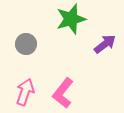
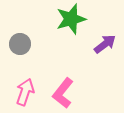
gray circle: moved 6 px left
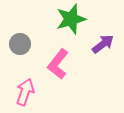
purple arrow: moved 2 px left
pink L-shape: moved 5 px left, 29 px up
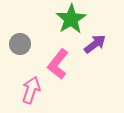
green star: rotated 16 degrees counterclockwise
purple arrow: moved 8 px left
pink arrow: moved 6 px right, 2 px up
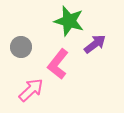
green star: moved 2 px left, 2 px down; rotated 24 degrees counterclockwise
gray circle: moved 1 px right, 3 px down
pink arrow: rotated 28 degrees clockwise
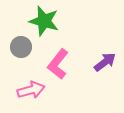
green star: moved 25 px left
purple arrow: moved 10 px right, 18 px down
pink arrow: rotated 28 degrees clockwise
